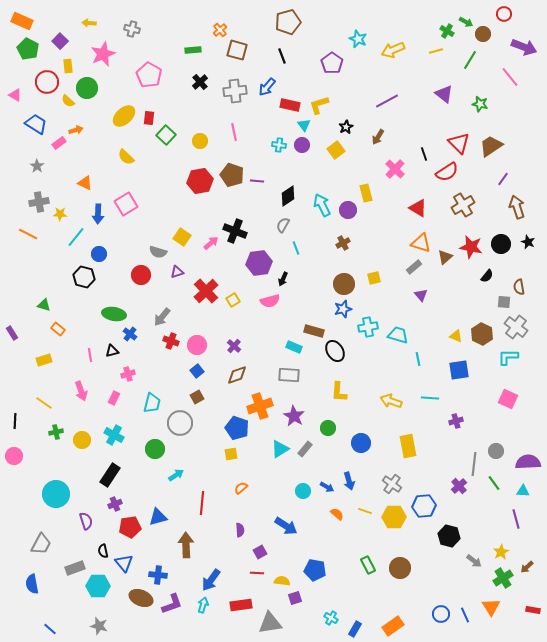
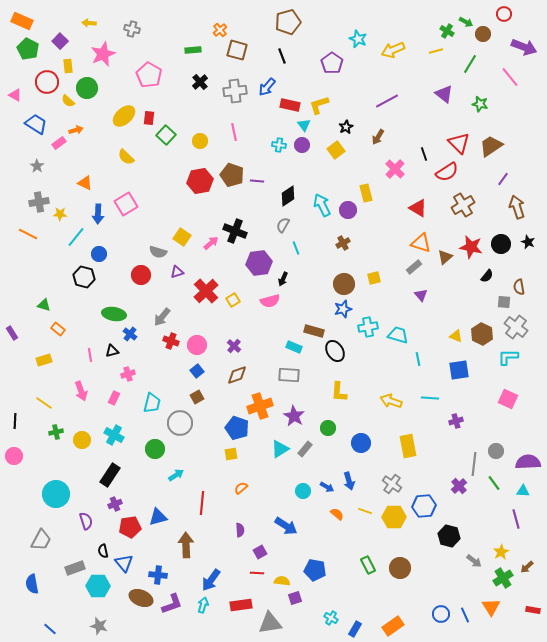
green line at (470, 60): moved 4 px down
gray trapezoid at (41, 544): moved 4 px up
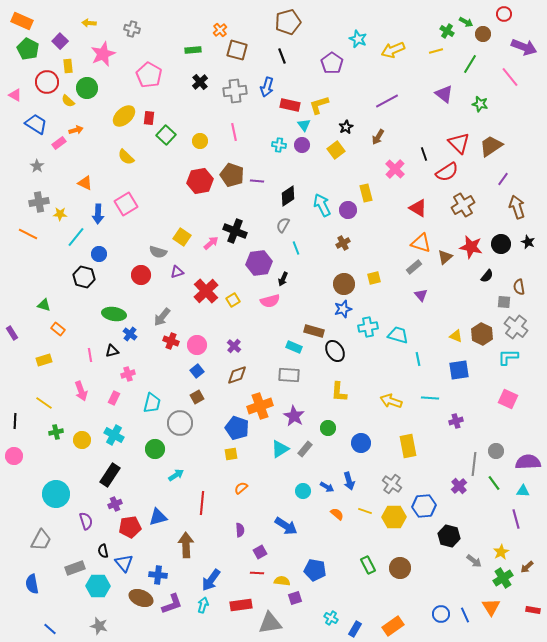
blue arrow at (267, 87): rotated 24 degrees counterclockwise
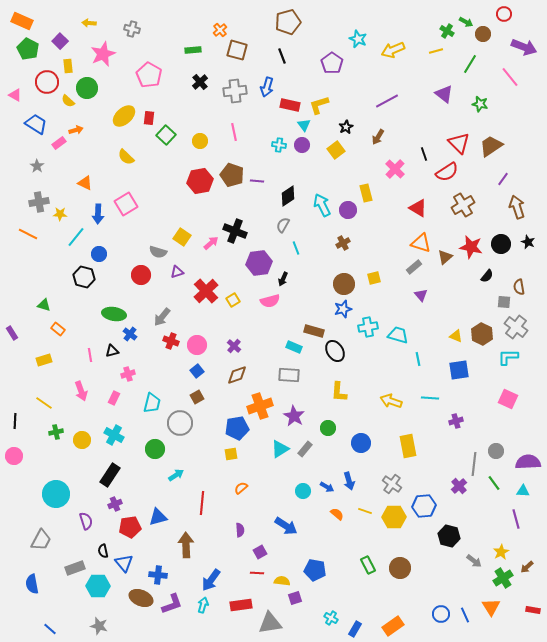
blue pentagon at (237, 428): rotated 30 degrees counterclockwise
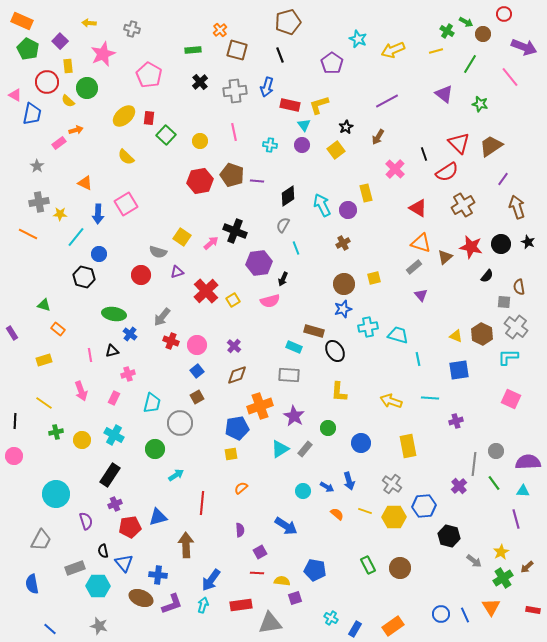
black line at (282, 56): moved 2 px left, 1 px up
blue trapezoid at (36, 124): moved 4 px left, 10 px up; rotated 70 degrees clockwise
cyan cross at (279, 145): moved 9 px left
pink square at (508, 399): moved 3 px right
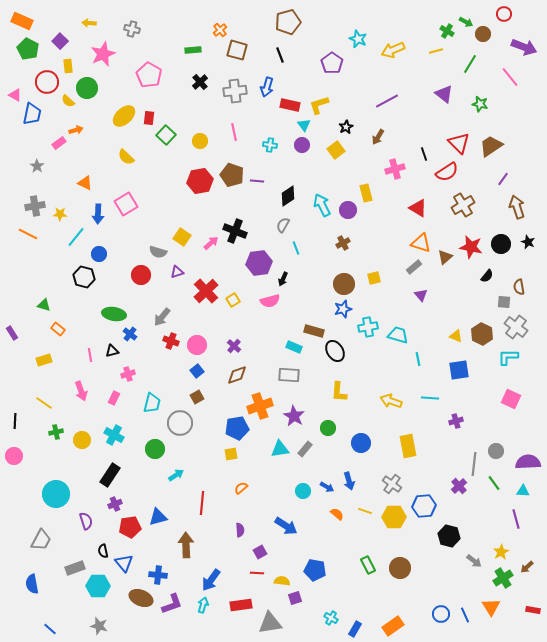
pink cross at (395, 169): rotated 30 degrees clockwise
gray cross at (39, 202): moved 4 px left, 4 px down
cyan triangle at (280, 449): rotated 24 degrees clockwise
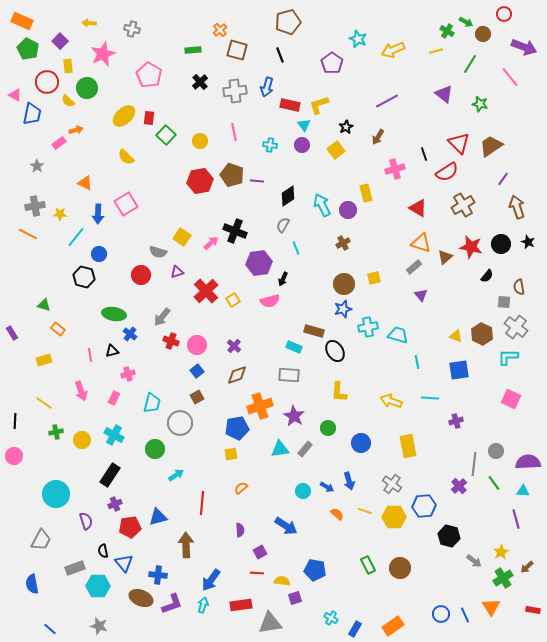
cyan line at (418, 359): moved 1 px left, 3 px down
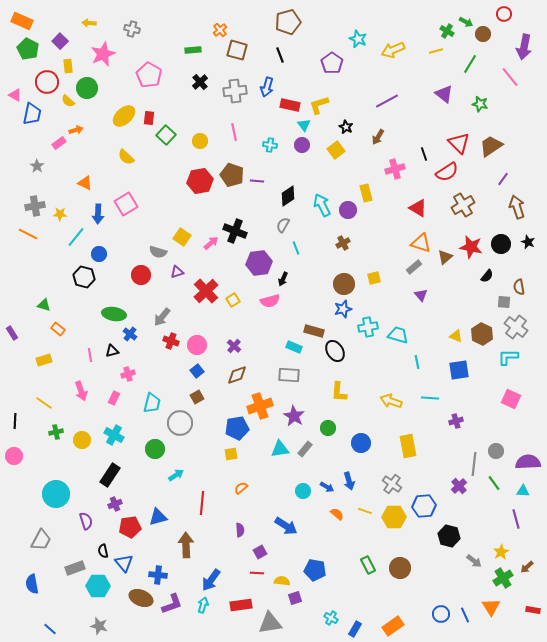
purple arrow at (524, 47): rotated 80 degrees clockwise
black star at (346, 127): rotated 16 degrees counterclockwise
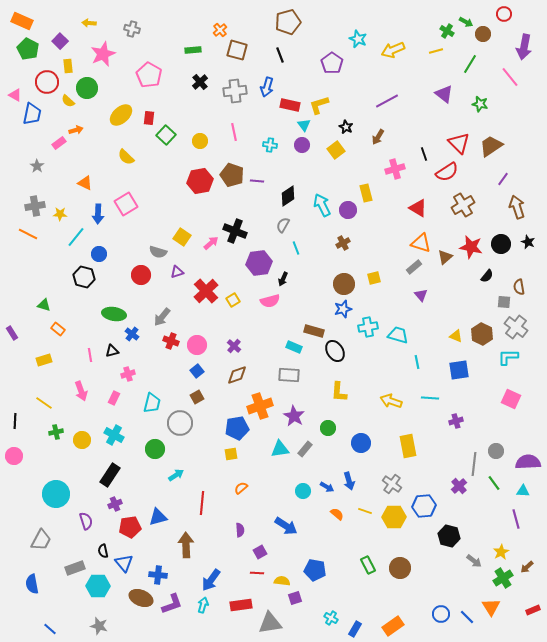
yellow ellipse at (124, 116): moved 3 px left, 1 px up
blue cross at (130, 334): moved 2 px right
red rectangle at (533, 610): rotated 32 degrees counterclockwise
blue line at (465, 615): moved 2 px right, 2 px down; rotated 21 degrees counterclockwise
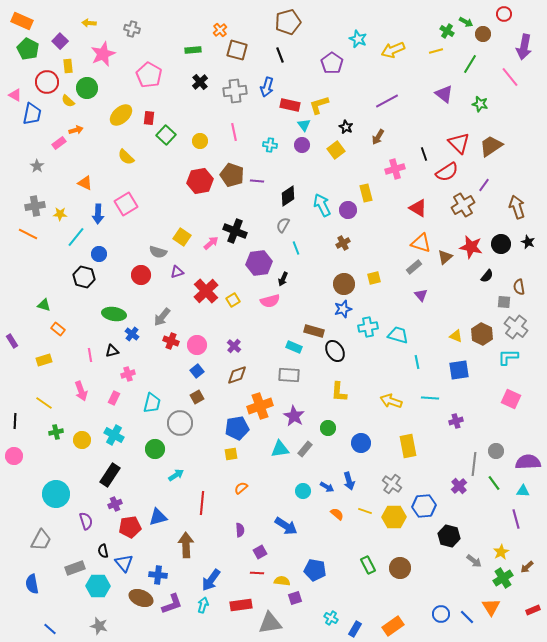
purple line at (503, 179): moved 19 px left, 6 px down
purple rectangle at (12, 333): moved 8 px down
